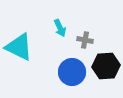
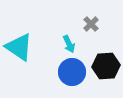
cyan arrow: moved 9 px right, 16 px down
gray cross: moved 6 px right, 16 px up; rotated 35 degrees clockwise
cyan triangle: rotated 8 degrees clockwise
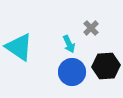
gray cross: moved 4 px down
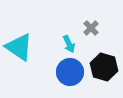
black hexagon: moved 2 px left, 1 px down; rotated 20 degrees clockwise
blue circle: moved 2 px left
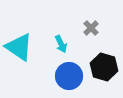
cyan arrow: moved 8 px left
blue circle: moved 1 px left, 4 px down
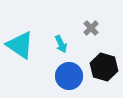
cyan triangle: moved 1 px right, 2 px up
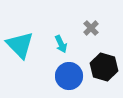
cyan triangle: rotated 12 degrees clockwise
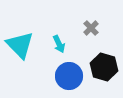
cyan arrow: moved 2 px left
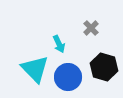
cyan triangle: moved 15 px right, 24 px down
blue circle: moved 1 px left, 1 px down
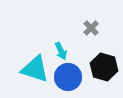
cyan arrow: moved 2 px right, 7 px down
cyan triangle: rotated 28 degrees counterclockwise
